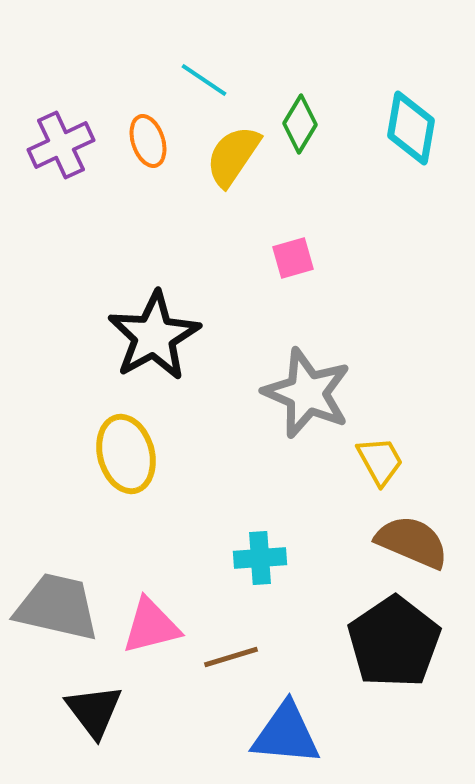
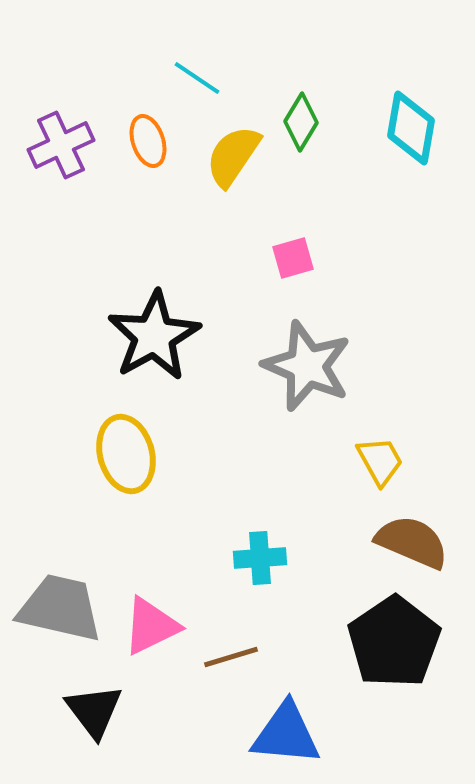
cyan line: moved 7 px left, 2 px up
green diamond: moved 1 px right, 2 px up
gray star: moved 27 px up
gray trapezoid: moved 3 px right, 1 px down
pink triangle: rotated 12 degrees counterclockwise
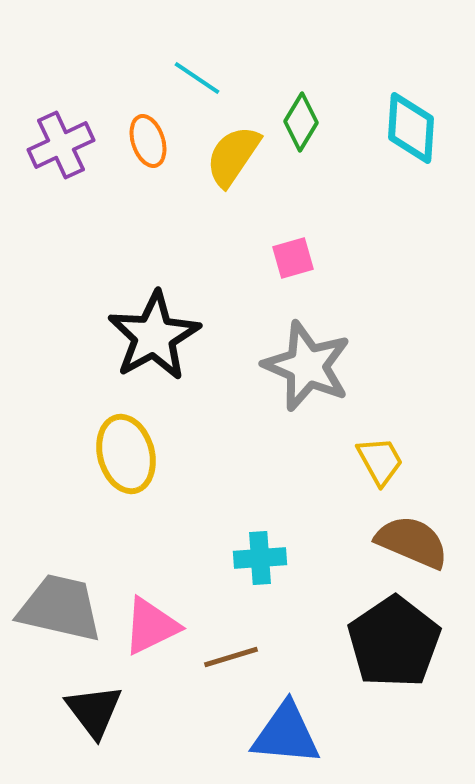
cyan diamond: rotated 6 degrees counterclockwise
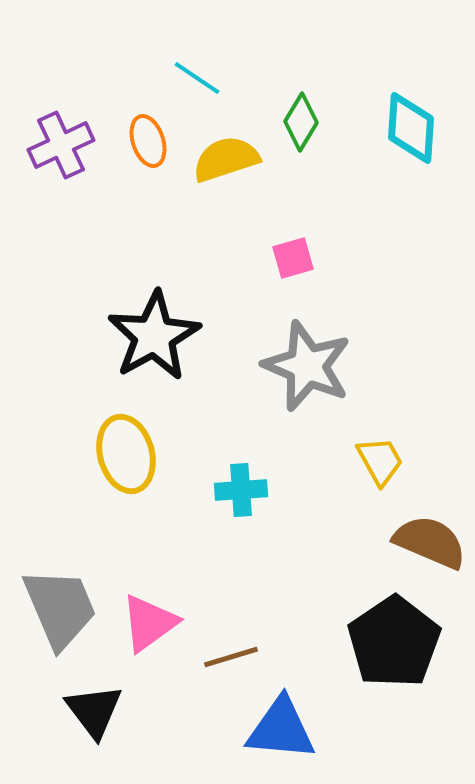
yellow semicircle: moved 7 px left, 3 px down; rotated 38 degrees clockwise
brown semicircle: moved 18 px right
cyan cross: moved 19 px left, 68 px up
gray trapezoid: rotated 54 degrees clockwise
pink triangle: moved 2 px left, 3 px up; rotated 10 degrees counterclockwise
blue triangle: moved 5 px left, 5 px up
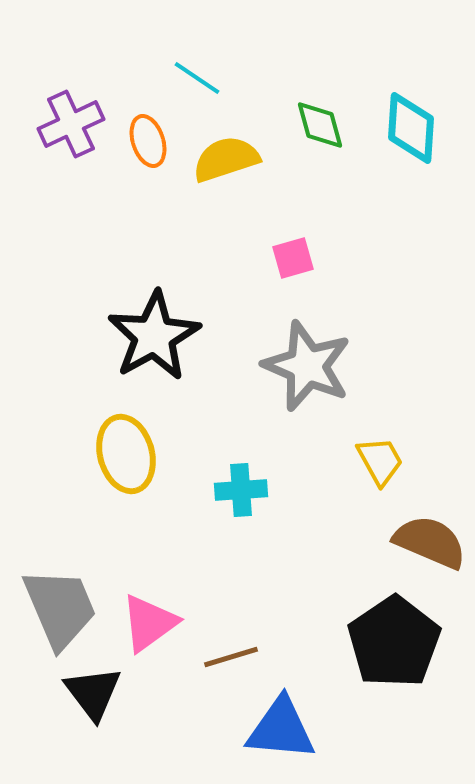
green diamond: moved 19 px right, 3 px down; rotated 46 degrees counterclockwise
purple cross: moved 10 px right, 21 px up
black triangle: moved 1 px left, 18 px up
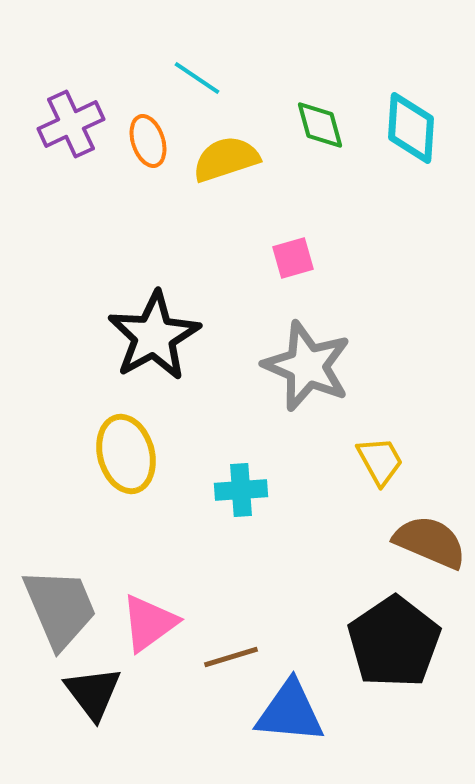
blue triangle: moved 9 px right, 17 px up
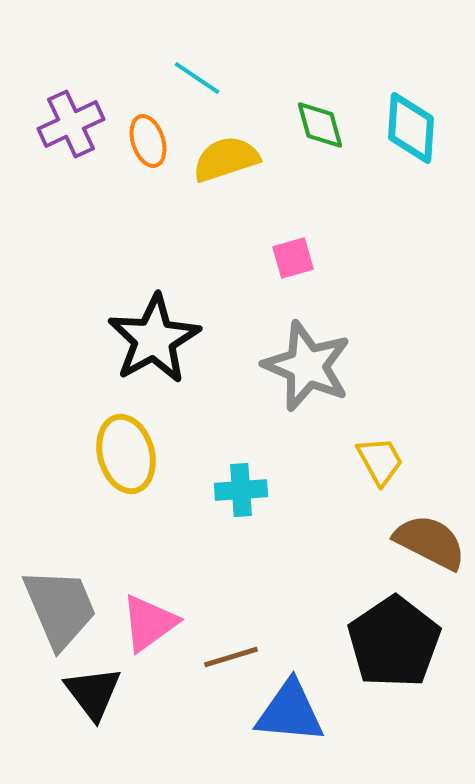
black star: moved 3 px down
brown semicircle: rotated 4 degrees clockwise
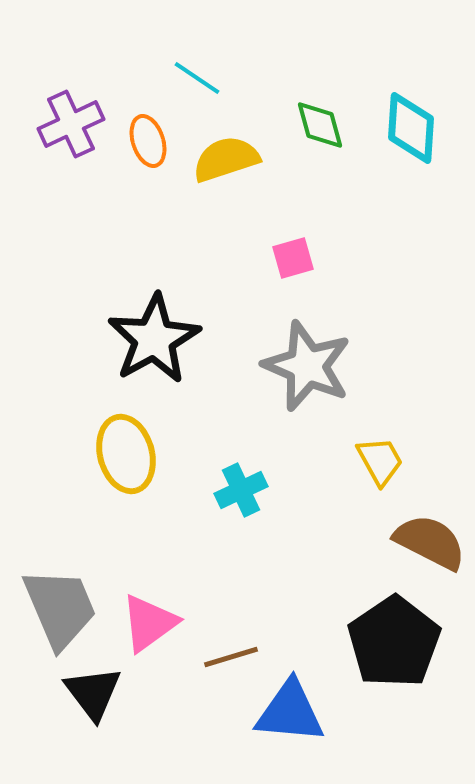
cyan cross: rotated 21 degrees counterclockwise
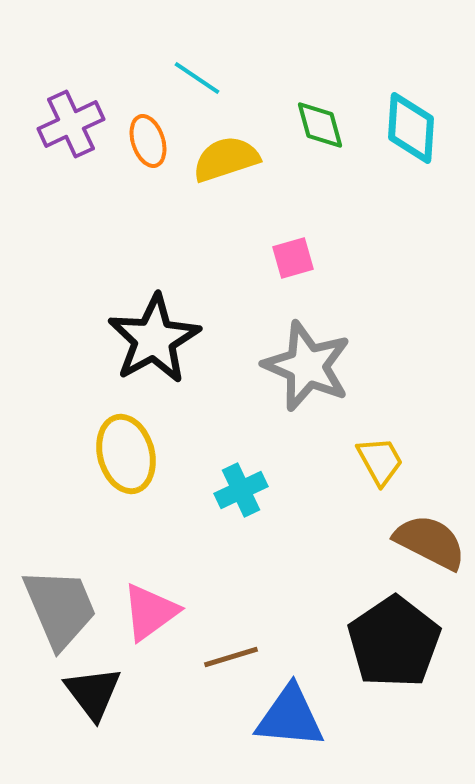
pink triangle: moved 1 px right, 11 px up
blue triangle: moved 5 px down
